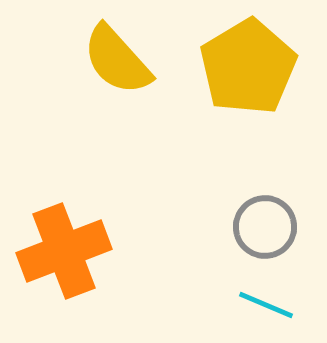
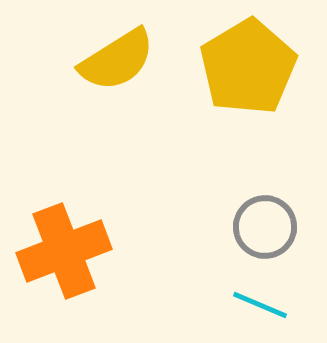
yellow semicircle: rotated 80 degrees counterclockwise
cyan line: moved 6 px left
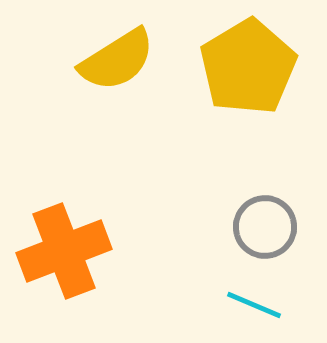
cyan line: moved 6 px left
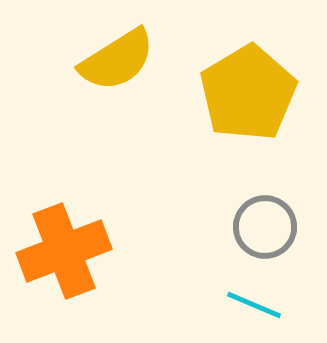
yellow pentagon: moved 26 px down
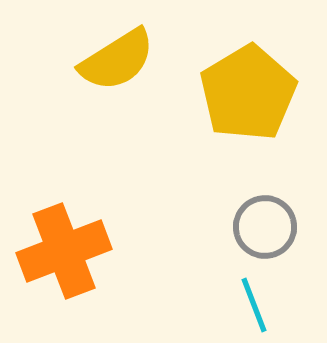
cyan line: rotated 46 degrees clockwise
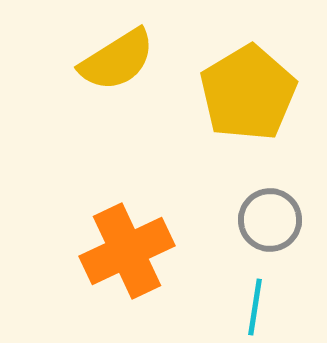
gray circle: moved 5 px right, 7 px up
orange cross: moved 63 px right; rotated 4 degrees counterclockwise
cyan line: moved 1 px right, 2 px down; rotated 30 degrees clockwise
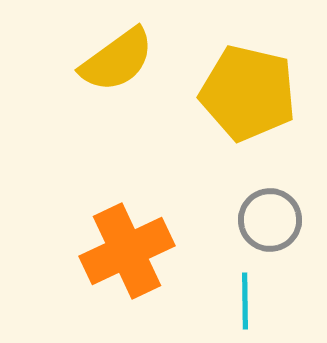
yellow semicircle: rotated 4 degrees counterclockwise
yellow pentagon: rotated 28 degrees counterclockwise
cyan line: moved 10 px left, 6 px up; rotated 10 degrees counterclockwise
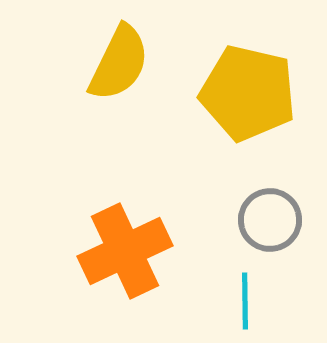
yellow semicircle: moved 2 px right, 3 px down; rotated 28 degrees counterclockwise
orange cross: moved 2 px left
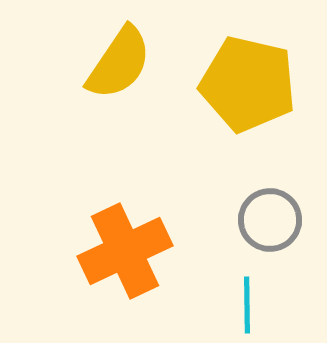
yellow semicircle: rotated 8 degrees clockwise
yellow pentagon: moved 9 px up
cyan line: moved 2 px right, 4 px down
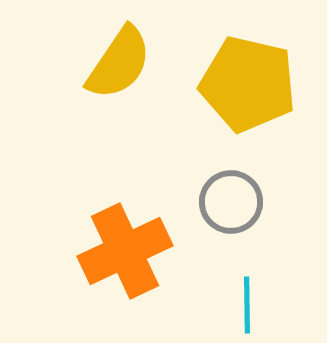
gray circle: moved 39 px left, 18 px up
